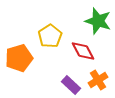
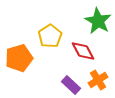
green star: rotated 12 degrees clockwise
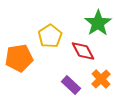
green star: moved 2 px down; rotated 8 degrees clockwise
orange pentagon: rotated 8 degrees clockwise
orange cross: moved 3 px right, 1 px up; rotated 12 degrees counterclockwise
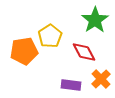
green star: moved 3 px left, 3 px up
red diamond: moved 1 px right, 1 px down
orange pentagon: moved 5 px right, 7 px up
purple rectangle: rotated 36 degrees counterclockwise
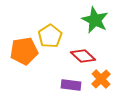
green star: rotated 12 degrees counterclockwise
red diamond: moved 1 px left, 4 px down; rotated 20 degrees counterclockwise
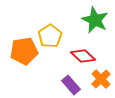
purple rectangle: rotated 42 degrees clockwise
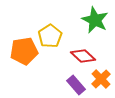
purple rectangle: moved 5 px right
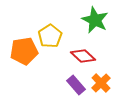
orange cross: moved 4 px down
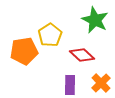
yellow pentagon: moved 1 px up
red diamond: moved 1 px left, 1 px up
purple rectangle: moved 6 px left; rotated 42 degrees clockwise
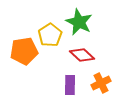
green star: moved 16 px left, 2 px down
orange cross: rotated 18 degrees clockwise
